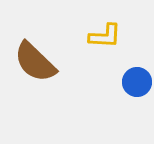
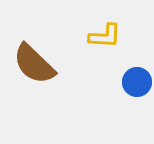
brown semicircle: moved 1 px left, 2 px down
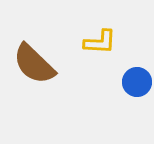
yellow L-shape: moved 5 px left, 6 px down
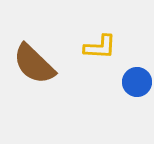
yellow L-shape: moved 5 px down
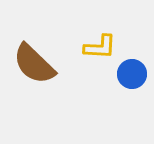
blue circle: moved 5 px left, 8 px up
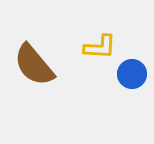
brown semicircle: moved 1 px down; rotated 6 degrees clockwise
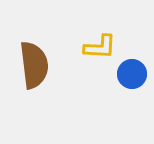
brown semicircle: rotated 147 degrees counterclockwise
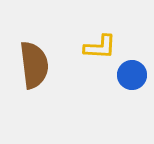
blue circle: moved 1 px down
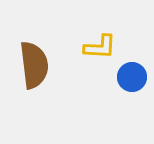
blue circle: moved 2 px down
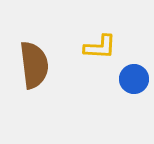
blue circle: moved 2 px right, 2 px down
